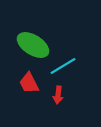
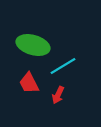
green ellipse: rotated 16 degrees counterclockwise
red arrow: rotated 18 degrees clockwise
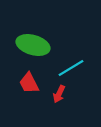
cyan line: moved 8 px right, 2 px down
red arrow: moved 1 px right, 1 px up
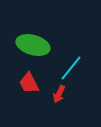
cyan line: rotated 20 degrees counterclockwise
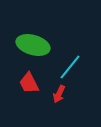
cyan line: moved 1 px left, 1 px up
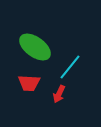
green ellipse: moved 2 px right, 2 px down; rotated 20 degrees clockwise
red trapezoid: rotated 60 degrees counterclockwise
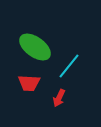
cyan line: moved 1 px left, 1 px up
red arrow: moved 4 px down
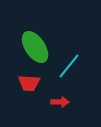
green ellipse: rotated 20 degrees clockwise
red arrow: moved 1 px right, 4 px down; rotated 114 degrees counterclockwise
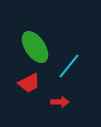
red trapezoid: rotated 30 degrees counterclockwise
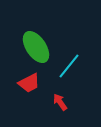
green ellipse: moved 1 px right
red arrow: rotated 126 degrees counterclockwise
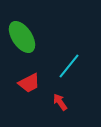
green ellipse: moved 14 px left, 10 px up
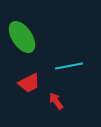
cyan line: rotated 40 degrees clockwise
red arrow: moved 4 px left, 1 px up
